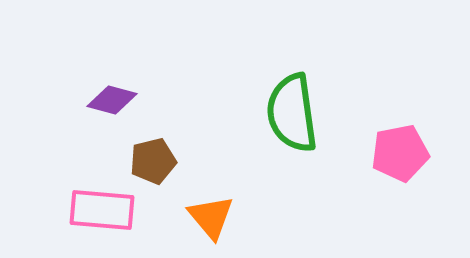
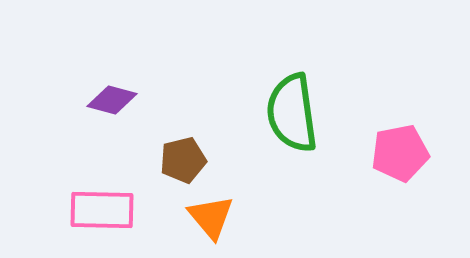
brown pentagon: moved 30 px right, 1 px up
pink rectangle: rotated 4 degrees counterclockwise
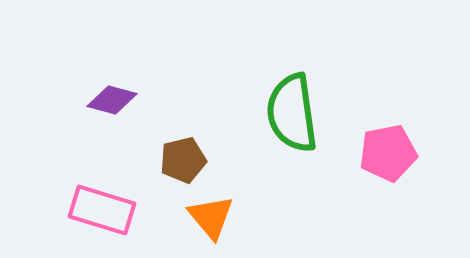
pink pentagon: moved 12 px left
pink rectangle: rotated 16 degrees clockwise
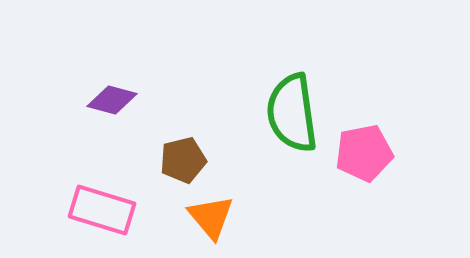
pink pentagon: moved 24 px left
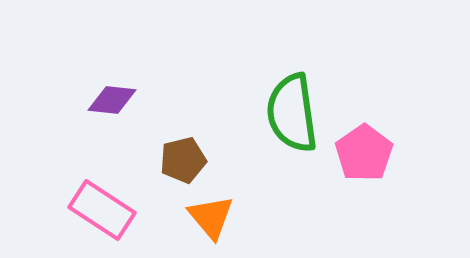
purple diamond: rotated 9 degrees counterclockwise
pink pentagon: rotated 24 degrees counterclockwise
pink rectangle: rotated 16 degrees clockwise
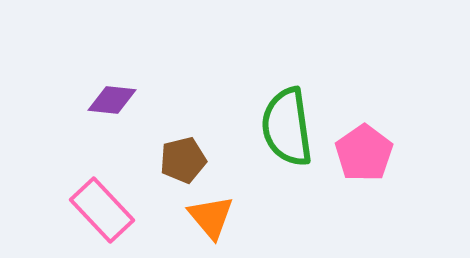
green semicircle: moved 5 px left, 14 px down
pink rectangle: rotated 14 degrees clockwise
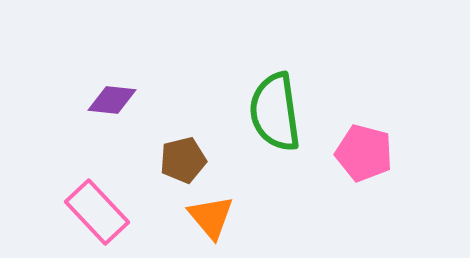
green semicircle: moved 12 px left, 15 px up
pink pentagon: rotated 22 degrees counterclockwise
pink rectangle: moved 5 px left, 2 px down
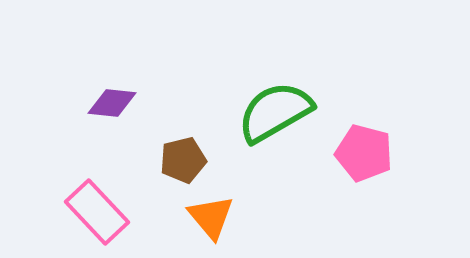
purple diamond: moved 3 px down
green semicircle: rotated 68 degrees clockwise
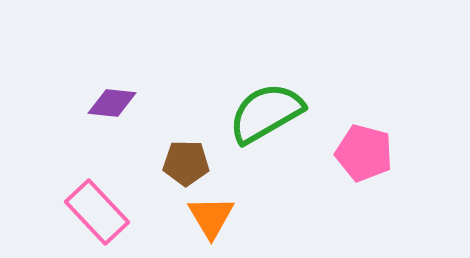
green semicircle: moved 9 px left, 1 px down
brown pentagon: moved 3 px right, 3 px down; rotated 15 degrees clockwise
orange triangle: rotated 9 degrees clockwise
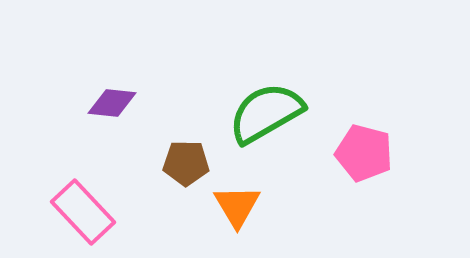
pink rectangle: moved 14 px left
orange triangle: moved 26 px right, 11 px up
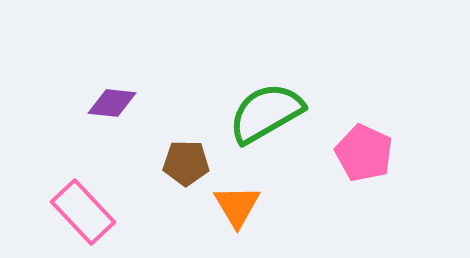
pink pentagon: rotated 10 degrees clockwise
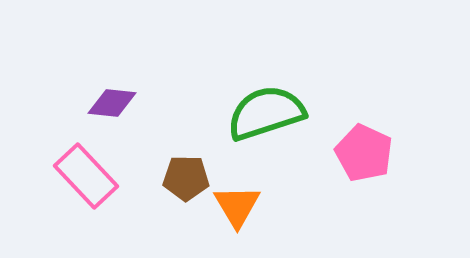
green semicircle: rotated 12 degrees clockwise
brown pentagon: moved 15 px down
pink rectangle: moved 3 px right, 36 px up
